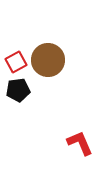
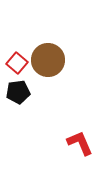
red square: moved 1 px right, 1 px down; rotated 20 degrees counterclockwise
black pentagon: moved 2 px down
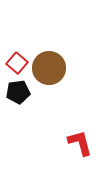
brown circle: moved 1 px right, 8 px down
red L-shape: rotated 8 degrees clockwise
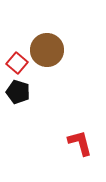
brown circle: moved 2 px left, 18 px up
black pentagon: rotated 25 degrees clockwise
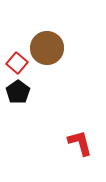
brown circle: moved 2 px up
black pentagon: rotated 20 degrees clockwise
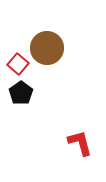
red square: moved 1 px right, 1 px down
black pentagon: moved 3 px right, 1 px down
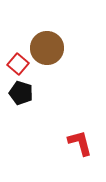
black pentagon: rotated 20 degrees counterclockwise
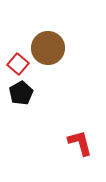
brown circle: moved 1 px right
black pentagon: rotated 25 degrees clockwise
